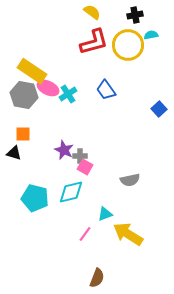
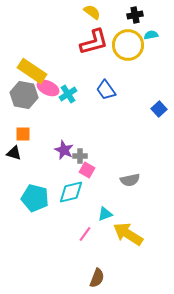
pink square: moved 2 px right, 3 px down
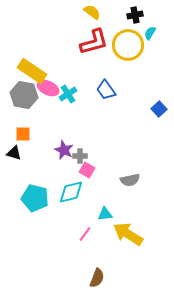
cyan semicircle: moved 1 px left, 2 px up; rotated 48 degrees counterclockwise
cyan triangle: rotated 14 degrees clockwise
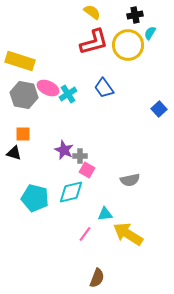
yellow rectangle: moved 12 px left, 10 px up; rotated 16 degrees counterclockwise
blue trapezoid: moved 2 px left, 2 px up
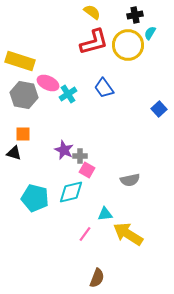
pink ellipse: moved 5 px up
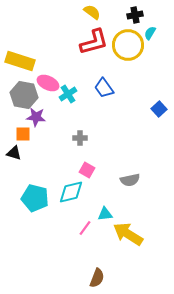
purple star: moved 28 px left, 33 px up; rotated 18 degrees counterclockwise
gray cross: moved 18 px up
pink line: moved 6 px up
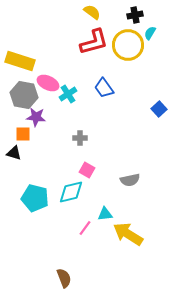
brown semicircle: moved 33 px left; rotated 42 degrees counterclockwise
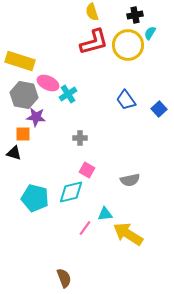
yellow semicircle: rotated 144 degrees counterclockwise
blue trapezoid: moved 22 px right, 12 px down
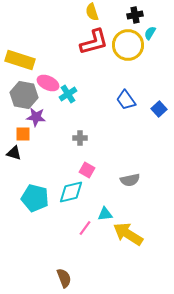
yellow rectangle: moved 1 px up
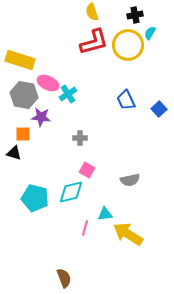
blue trapezoid: rotated 10 degrees clockwise
purple star: moved 5 px right
pink line: rotated 21 degrees counterclockwise
